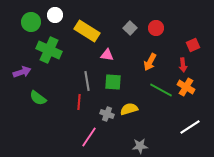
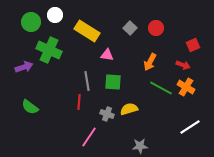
red arrow: rotated 64 degrees counterclockwise
purple arrow: moved 2 px right, 5 px up
green line: moved 2 px up
green semicircle: moved 8 px left, 9 px down
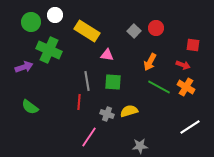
gray square: moved 4 px right, 3 px down
red square: rotated 32 degrees clockwise
green line: moved 2 px left, 1 px up
yellow semicircle: moved 2 px down
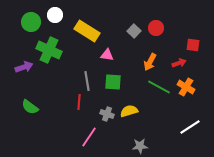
red arrow: moved 4 px left, 2 px up; rotated 40 degrees counterclockwise
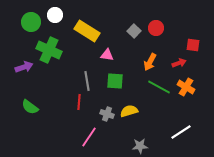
green square: moved 2 px right, 1 px up
white line: moved 9 px left, 5 px down
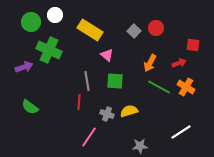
yellow rectangle: moved 3 px right, 1 px up
pink triangle: rotated 32 degrees clockwise
orange arrow: moved 1 px down
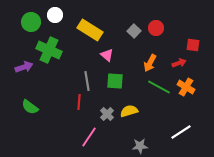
gray cross: rotated 24 degrees clockwise
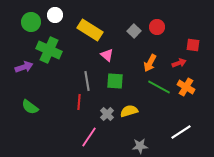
red circle: moved 1 px right, 1 px up
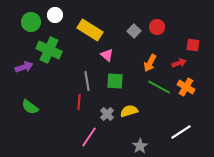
gray star: rotated 28 degrees counterclockwise
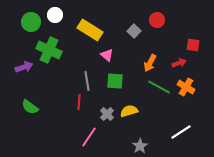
red circle: moved 7 px up
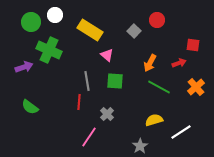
orange cross: moved 10 px right; rotated 18 degrees clockwise
yellow semicircle: moved 25 px right, 9 px down
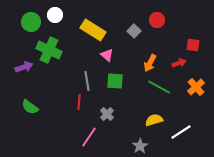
yellow rectangle: moved 3 px right
